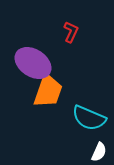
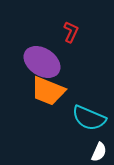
purple ellipse: moved 9 px right, 1 px up
orange trapezoid: rotated 93 degrees clockwise
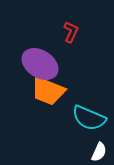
purple ellipse: moved 2 px left, 2 px down
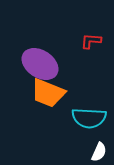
red L-shape: moved 20 px right, 9 px down; rotated 110 degrees counterclockwise
orange trapezoid: moved 2 px down
cyan semicircle: rotated 20 degrees counterclockwise
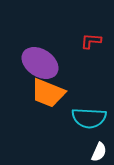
purple ellipse: moved 1 px up
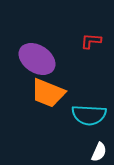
purple ellipse: moved 3 px left, 4 px up
cyan semicircle: moved 3 px up
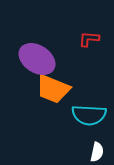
red L-shape: moved 2 px left, 2 px up
orange trapezoid: moved 5 px right, 4 px up
white semicircle: moved 2 px left; rotated 12 degrees counterclockwise
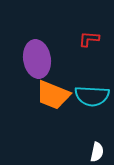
purple ellipse: rotated 48 degrees clockwise
orange trapezoid: moved 6 px down
cyan semicircle: moved 3 px right, 19 px up
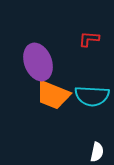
purple ellipse: moved 1 px right, 3 px down; rotated 12 degrees counterclockwise
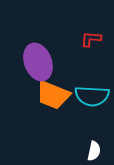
red L-shape: moved 2 px right
white semicircle: moved 3 px left, 1 px up
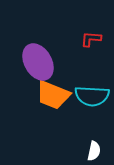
purple ellipse: rotated 9 degrees counterclockwise
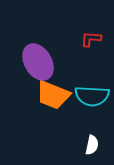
white semicircle: moved 2 px left, 6 px up
